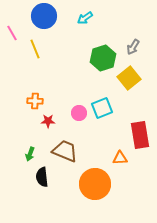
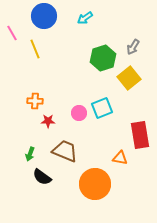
orange triangle: rotated 14 degrees clockwise
black semicircle: rotated 48 degrees counterclockwise
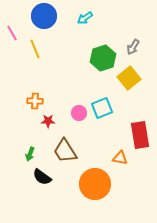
brown trapezoid: rotated 144 degrees counterclockwise
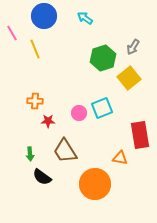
cyan arrow: rotated 70 degrees clockwise
green arrow: rotated 24 degrees counterclockwise
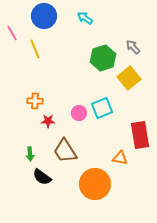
gray arrow: rotated 105 degrees clockwise
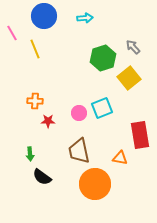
cyan arrow: rotated 140 degrees clockwise
brown trapezoid: moved 14 px right; rotated 20 degrees clockwise
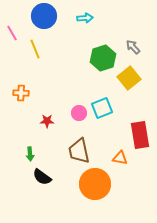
orange cross: moved 14 px left, 8 px up
red star: moved 1 px left
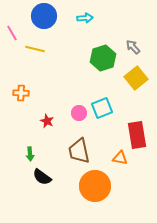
yellow line: rotated 54 degrees counterclockwise
yellow square: moved 7 px right
red star: rotated 24 degrees clockwise
red rectangle: moved 3 px left
orange circle: moved 2 px down
